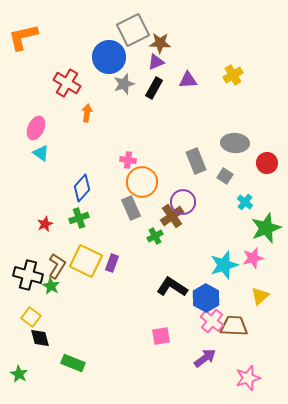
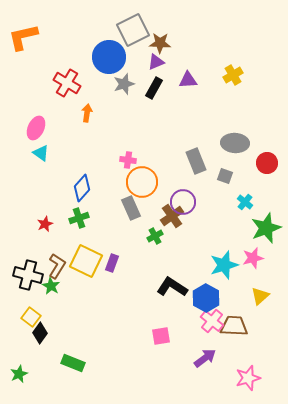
gray square at (225, 176): rotated 14 degrees counterclockwise
black diamond at (40, 338): moved 5 px up; rotated 50 degrees clockwise
green star at (19, 374): rotated 18 degrees clockwise
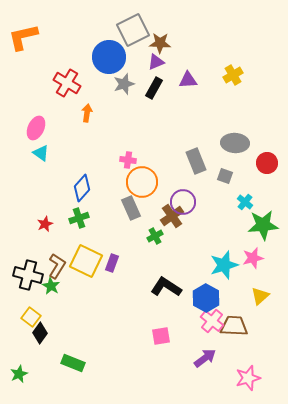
green star at (266, 228): moved 3 px left, 3 px up; rotated 16 degrees clockwise
black L-shape at (172, 287): moved 6 px left
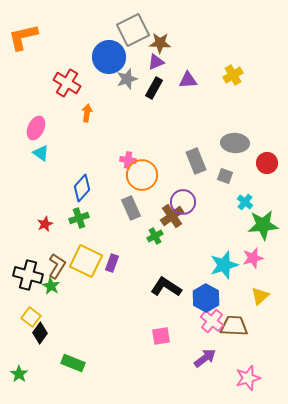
gray star at (124, 84): moved 3 px right, 5 px up
orange circle at (142, 182): moved 7 px up
green star at (19, 374): rotated 12 degrees counterclockwise
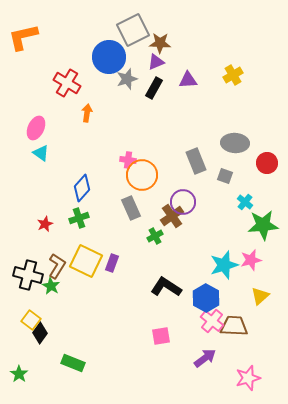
pink star at (253, 258): moved 2 px left, 2 px down
yellow square at (31, 317): moved 3 px down
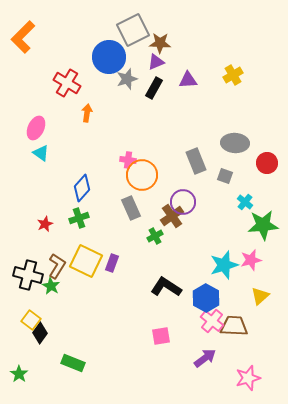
orange L-shape at (23, 37): rotated 32 degrees counterclockwise
